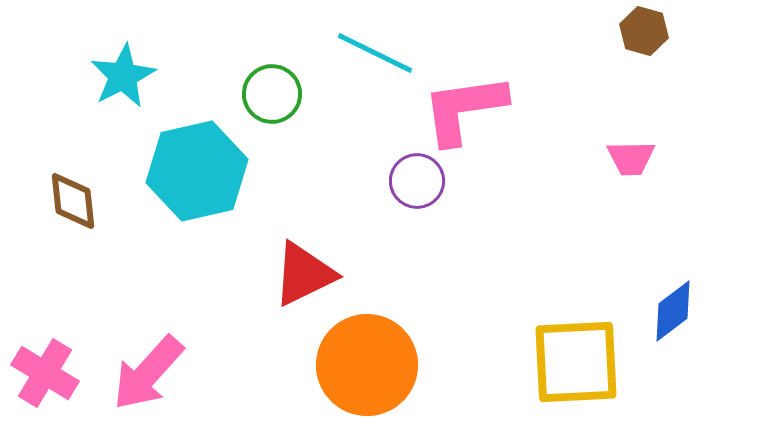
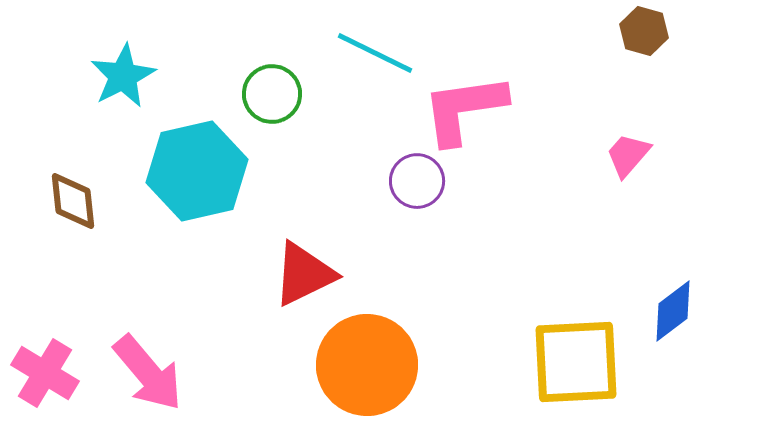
pink trapezoid: moved 3 px left, 3 px up; rotated 132 degrees clockwise
pink arrow: rotated 82 degrees counterclockwise
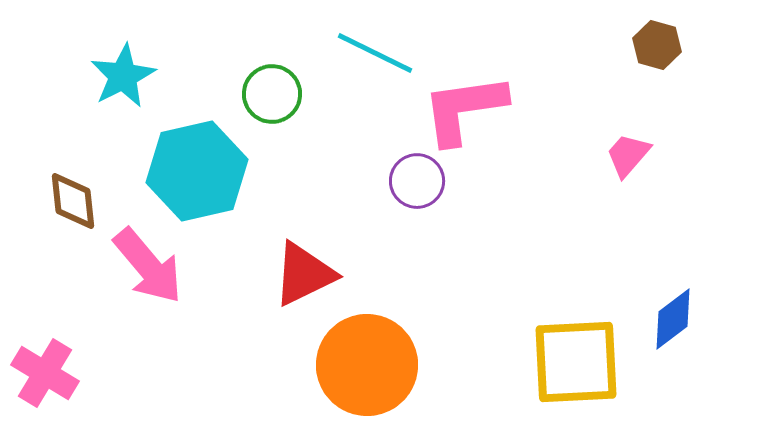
brown hexagon: moved 13 px right, 14 px down
blue diamond: moved 8 px down
pink arrow: moved 107 px up
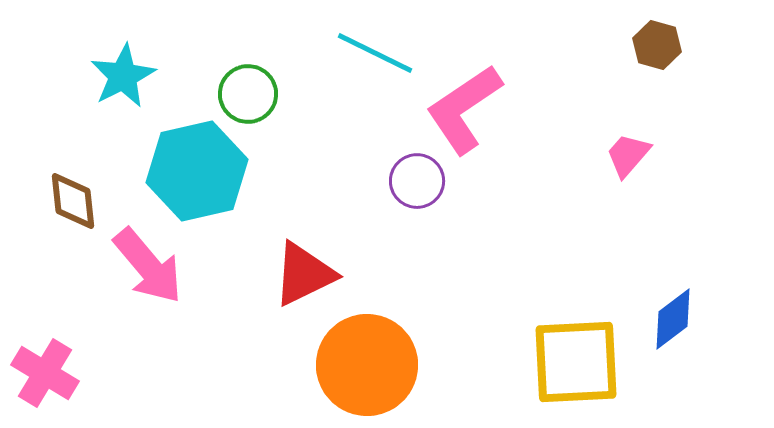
green circle: moved 24 px left
pink L-shape: rotated 26 degrees counterclockwise
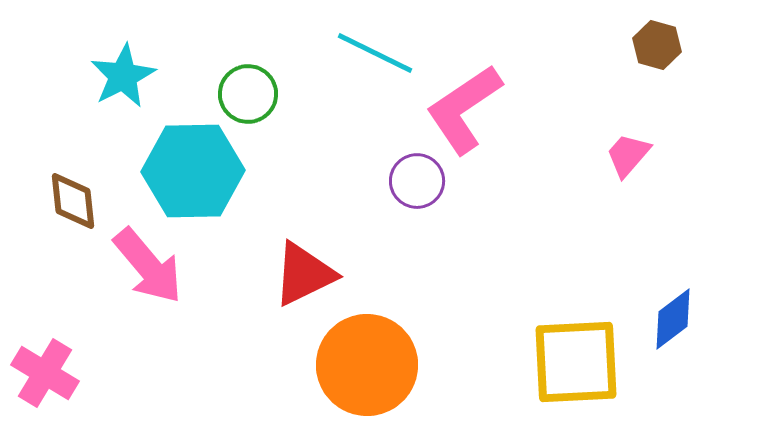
cyan hexagon: moved 4 px left; rotated 12 degrees clockwise
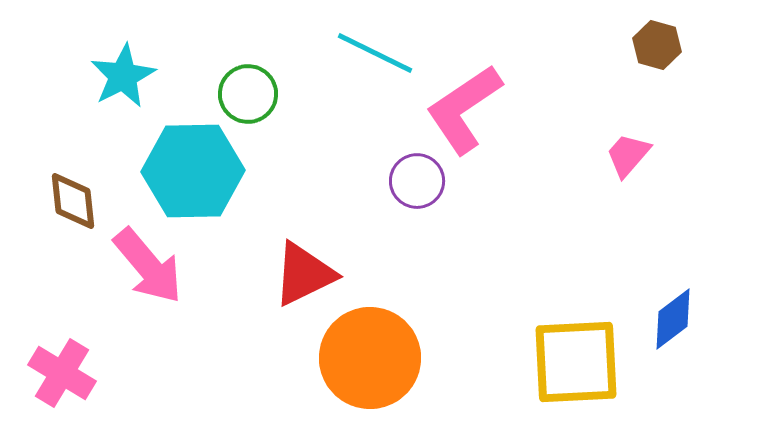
orange circle: moved 3 px right, 7 px up
pink cross: moved 17 px right
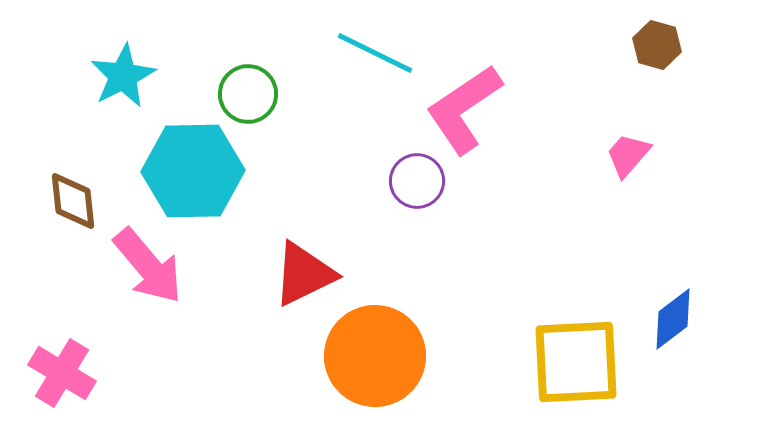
orange circle: moved 5 px right, 2 px up
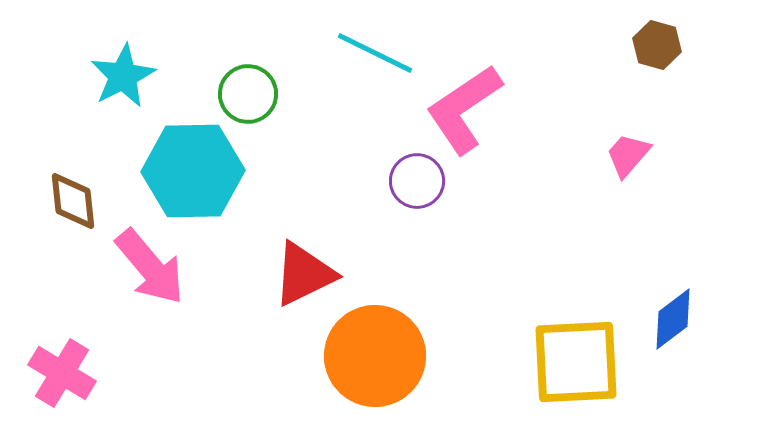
pink arrow: moved 2 px right, 1 px down
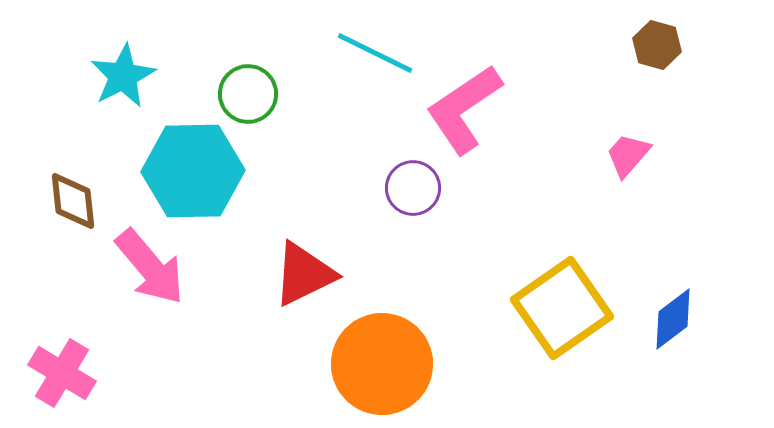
purple circle: moved 4 px left, 7 px down
orange circle: moved 7 px right, 8 px down
yellow square: moved 14 px left, 54 px up; rotated 32 degrees counterclockwise
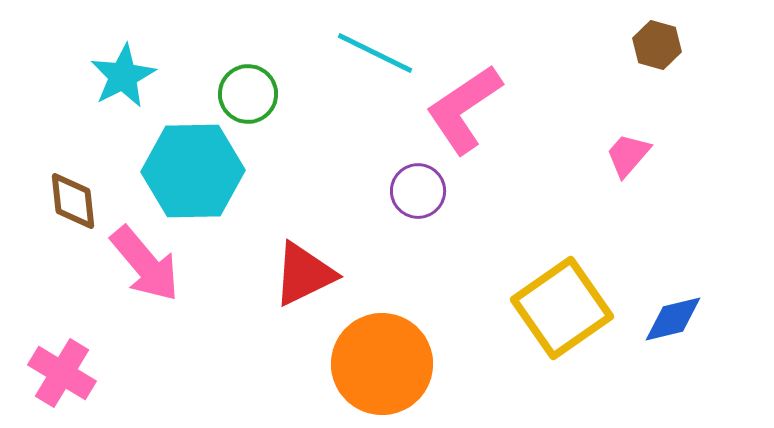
purple circle: moved 5 px right, 3 px down
pink arrow: moved 5 px left, 3 px up
blue diamond: rotated 24 degrees clockwise
